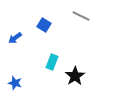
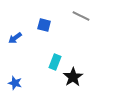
blue square: rotated 16 degrees counterclockwise
cyan rectangle: moved 3 px right
black star: moved 2 px left, 1 px down
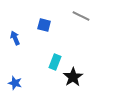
blue arrow: rotated 104 degrees clockwise
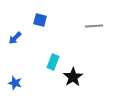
gray line: moved 13 px right, 10 px down; rotated 30 degrees counterclockwise
blue square: moved 4 px left, 5 px up
blue arrow: rotated 112 degrees counterclockwise
cyan rectangle: moved 2 px left
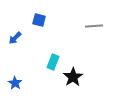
blue square: moved 1 px left
blue star: rotated 16 degrees clockwise
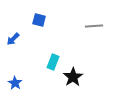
blue arrow: moved 2 px left, 1 px down
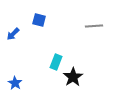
blue arrow: moved 5 px up
cyan rectangle: moved 3 px right
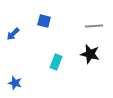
blue square: moved 5 px right, 1 px down
black star: moved 17 px right, 23 px up; rotated 24 degrees counterclockwise
blue star: rotated 16 degrees counterclockwise
